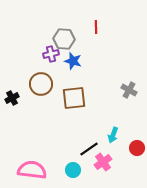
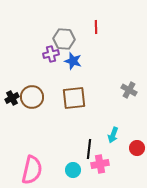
brown circle: moved 9 px left, 13 px down
black line: rotated 48 degrees counterclockwise
pink cross: moved 3 px left, 2 px down; rotated 24 degrees clockwise
pink semicircle: rotated 96 degrees clockwise
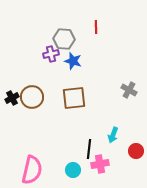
red circle: moved 1 px left, 3 px down
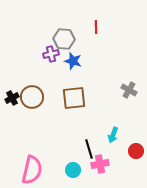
black line: rotated 24 degrees counterclockwise
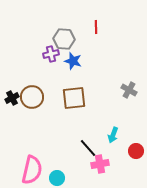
black line: moved 1 px left, 1 px up; rotated 24 degrees counterclockwise
cyan circle: moved 16 px left, 8 px down
